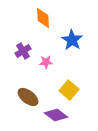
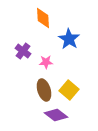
blue star: moved 3 px left, 1 px up
purple cross: rotated 21 degrees counterclockwise
brown ellipse: moved 16 px right, 7 px up; rotated 35 degrees clockwise
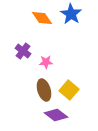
orange diamond: moved 1 px left; rotated 30 degrees counterclockwise
blue star: moved 2 px right, 25 px up
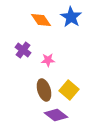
blue star: moved 3 px down
orange diamond: moved 1 px left, 2 px down
purple cross: moved 1 px up
pink star: moved 2 px right, 2 px up
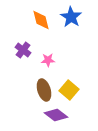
orange diamond: rotated 20 degrees clockwise
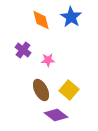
brown ellipse: moved 3 px left; rotated 10 degrees counterclockwise
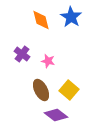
purple cross: moved 1 px left, 4 px down
pink star: moved 1 px down; rotated 16 degrees clockwise
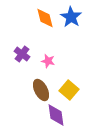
orange diamond: moved 4 px right, 2 px up
purple diamond: rotated 45 degrees clockwise
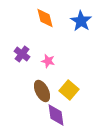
blue star: moved 10 px right, 4 px down
brown ellipse: moved 1 px right, 1 px down
